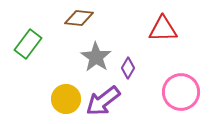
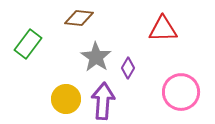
purple arrow: rotated 132 degrees clockwise
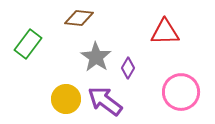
red triangle: moved 2 px right, 3 px down
purple arrow: moved 2 px right; rotated 57 degrees counterclockwise
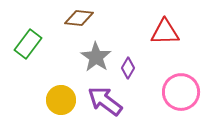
yellow circle: moved 5 px left, 1 px down
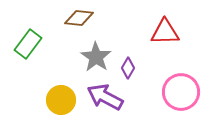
purple arrow: moved 4 px up; rotated 9 degrees counterclockwise
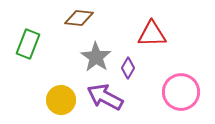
red triangle: moved 13 px left, 2 px down
green rectangle: rotated 16 degrees counterclockwise
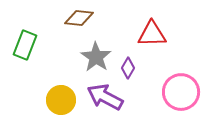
green rectangle: moved 3 px left, 1 px down
